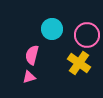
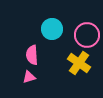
pink semicircle: rotated 18 degrees counterclockwise
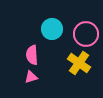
pink circle: moved 1 px left, 1 px up
pink triangle: moved 2 px right
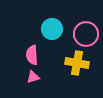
yellow cross: moved 2 px left; rotated 25 degrees counterclockwise
pink triangle: moved 2 px right
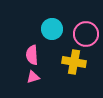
yellow cross: moved 3 px left, 1 px up
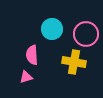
pink triangle: moved 7 px left
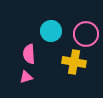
cyan circle: moved 1 px left, 2 px down
pink semicircle: moved 3 px left, 1 px up
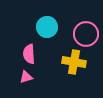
cyan circle: moved 4 px left, 4 px up
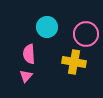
pink triangle: moved 1 px up; rotated 32 degrees counterclockwise
